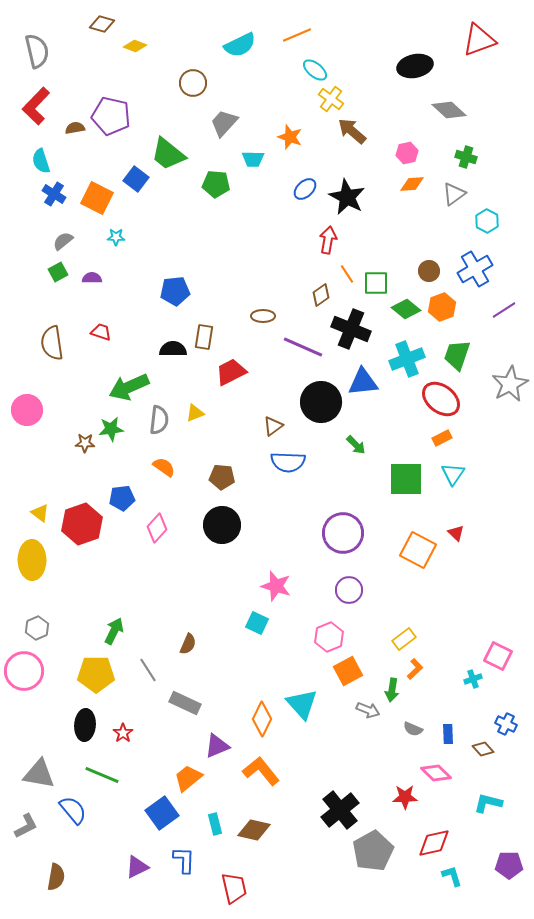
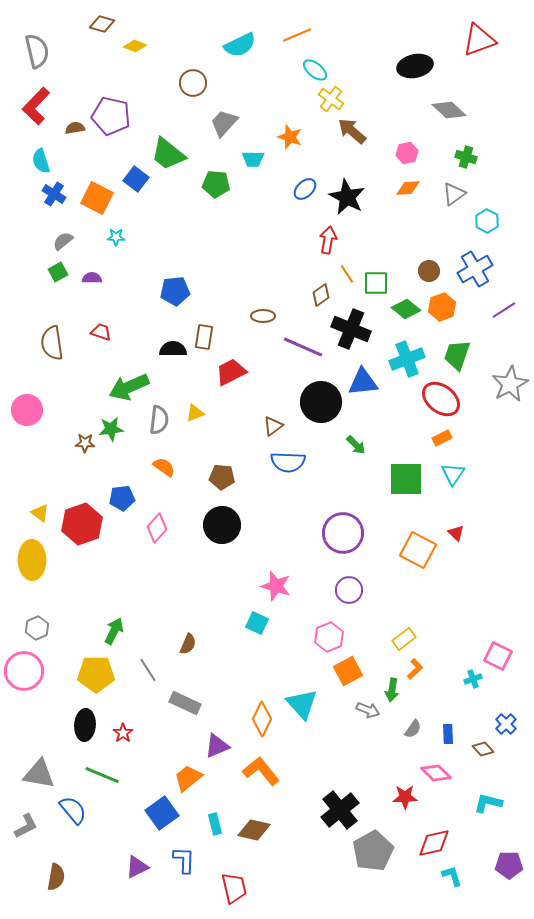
orange diamond at (412, 184): moved 4 px left, 4 px down
blue cross at (506, 724): rotated 20 degrees clockwise
gray semicircle at (413, 729): rotated 78 degrees counterclockwise
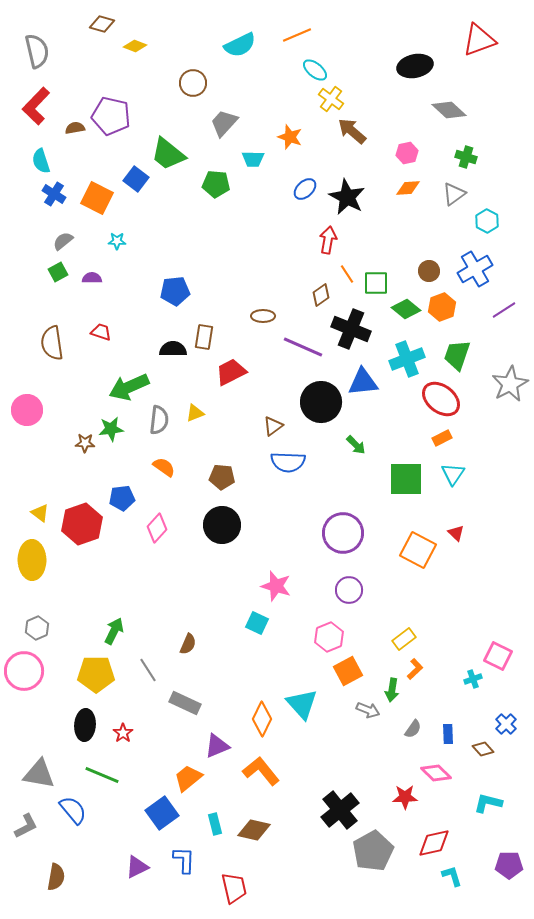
cyan star at (116, 237): moved 1 px right, 4 px down
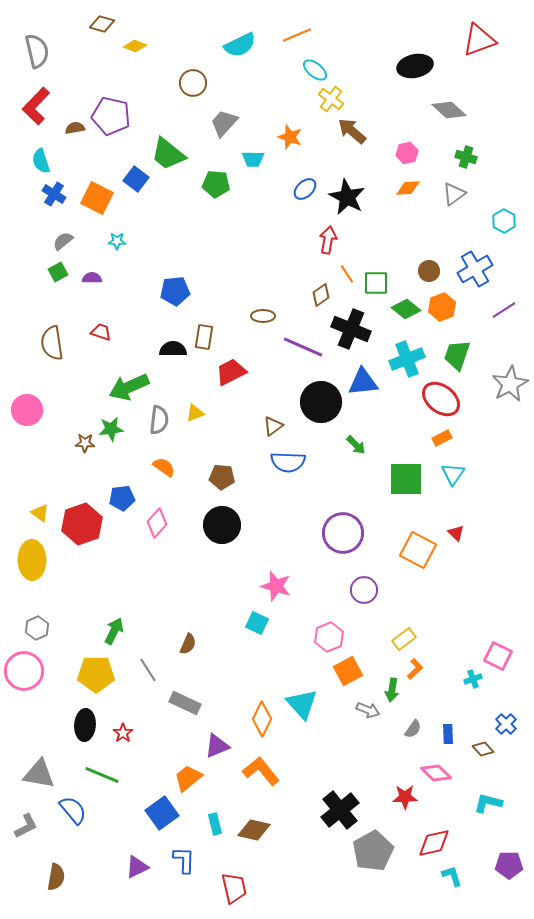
cyan hexagon at (487, 221): moved 17 px right
pink diamond at (157, 528): moved 5 px up
purple circle at (349, 590): moved 15 px right
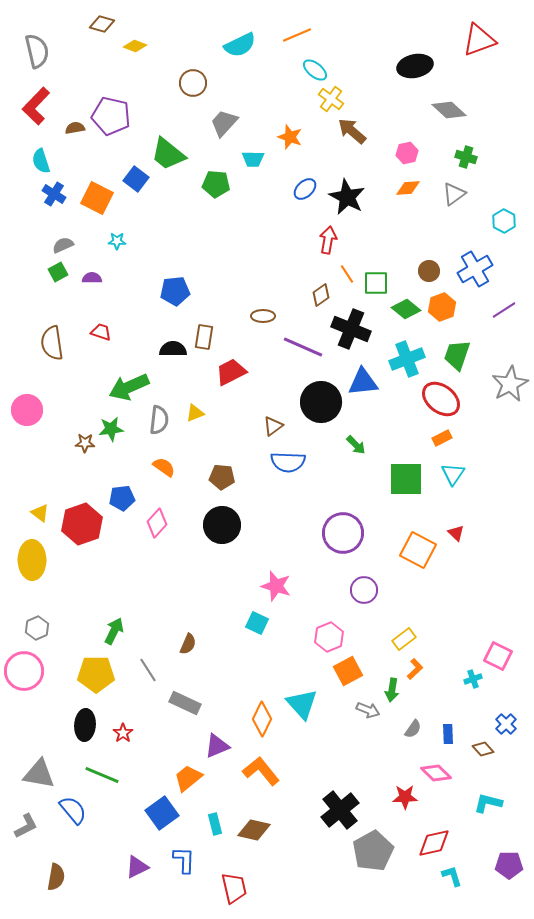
gray semicircle at (63, 241): moved 4 px down; rotated 15 degrees clockwise
